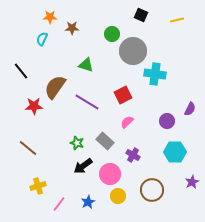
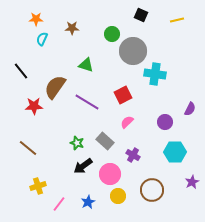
orange star: moved 14 px left, 2 px down
purple circle: moved 2 px left, 1 px down
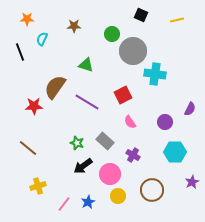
orange star: moved 9 px left
brown star: moved 2 px right, 2 px up
black line: moved 1 px left, 19 px up; rotated 18 degrees clockwise
pink semicircle: moved 3 px right; rotated 80 degrees counterclockwise
pink line: moved 5 px right
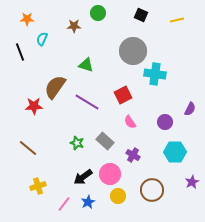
green circle: moved 14 px left, 21 px up
black arrow: moved 11 px down
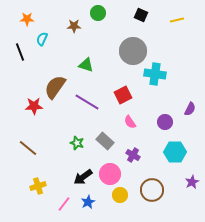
yellow circle: moved 2 px right, 1 px up
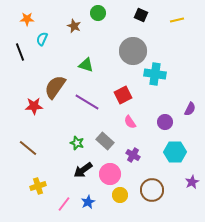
brown star: rotated 24 degrees clockwise
black arrow: moved 7 px up
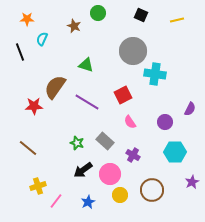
pink line: moved 8 px left, 3 px up
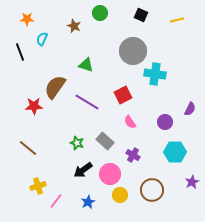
green circle: moved 2 px right
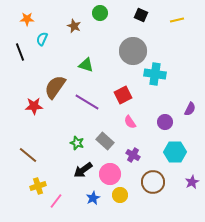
brown line: moved 7 px down
brown circle: moved 1 px right, 8 px up
blue star: moved 5 px right, 4 px up
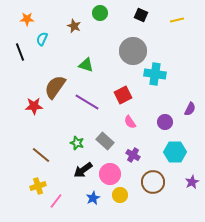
brown line: moved 13 px right
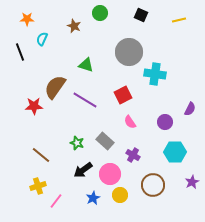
yellow line: moved 2 px right
gray circle: moved 4 px left, 1 px down
purple line: moved 2 px left, 2 px up
brown circle: moved 3 px down
